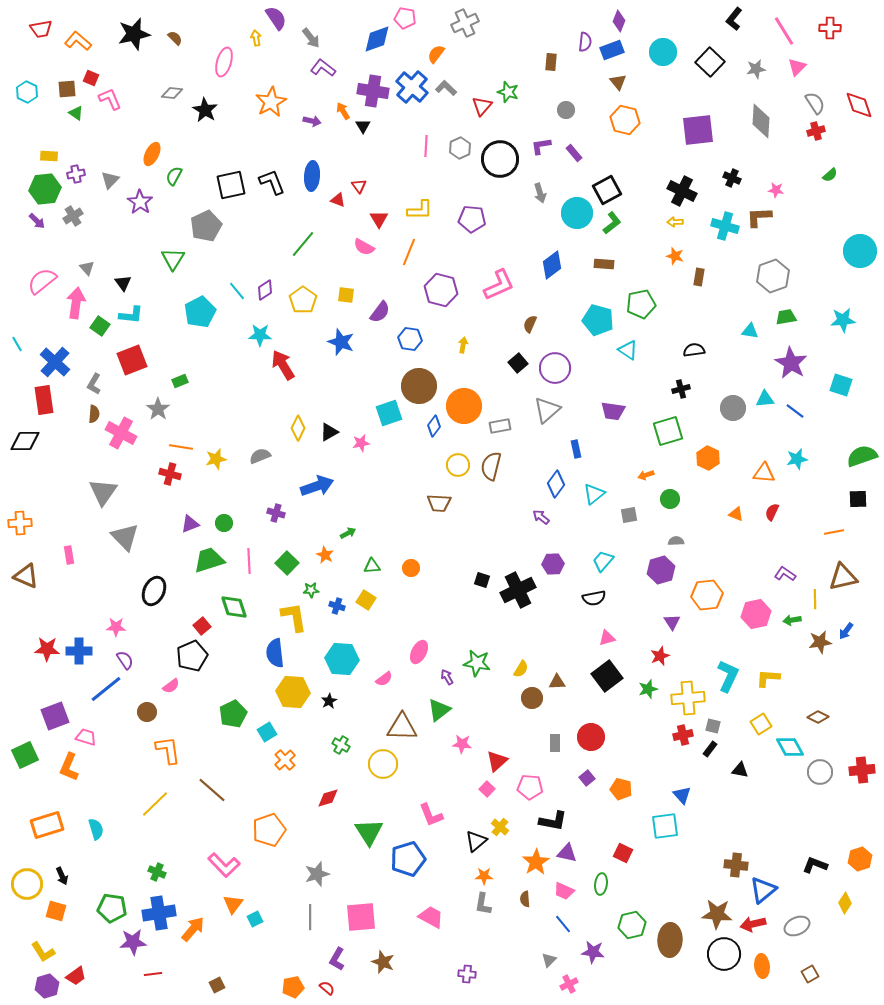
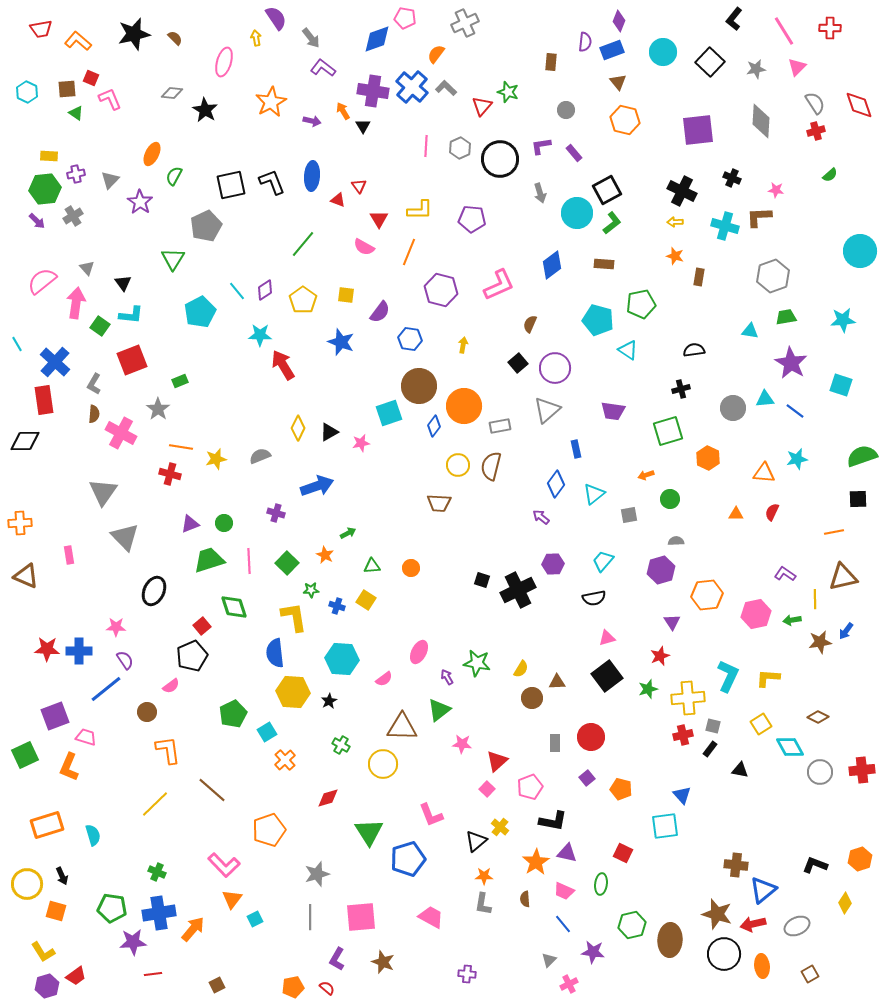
orange triangle at (736, 514): rotated 21 degrees counterclockwise
pink pentagon at (530, 787): rotated 25 degrees counterclockwise
cyan semicircle at (96, 829): moved 3 px left, 6 px down
orange triangle at (233, 904): moved 1 px left, 5 px up
brown star at (717, 914): rotated 12 degrees clockwise
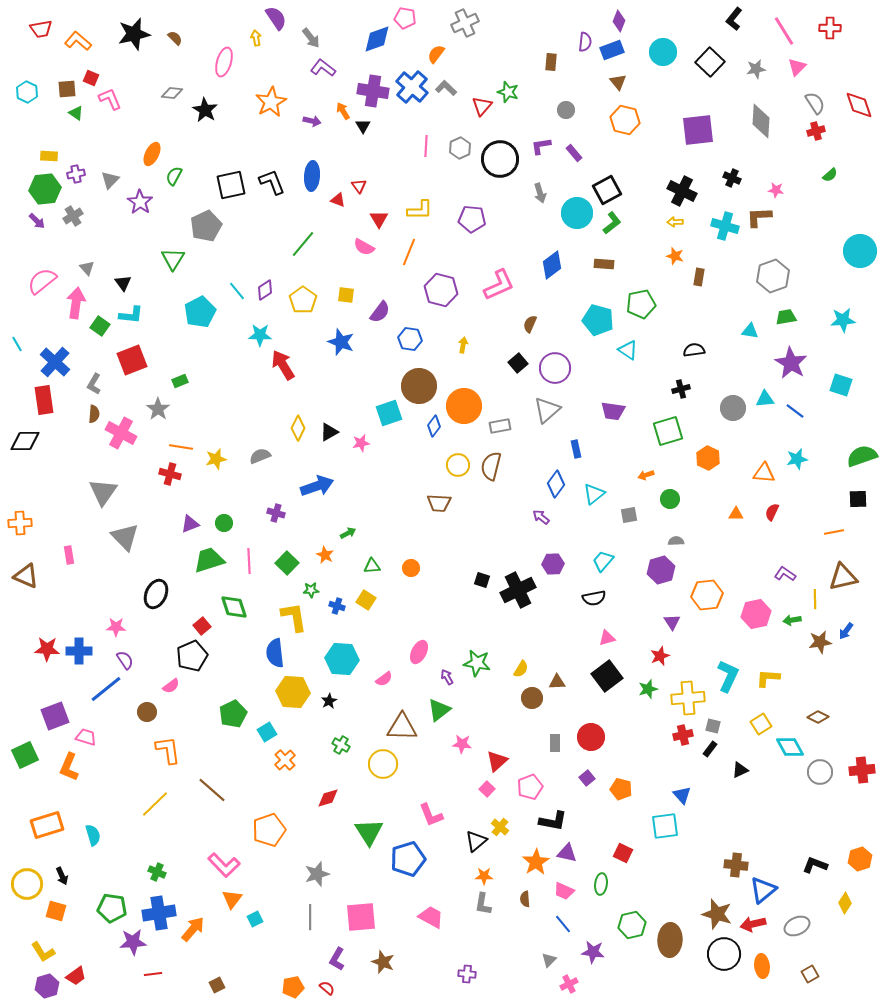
black ellipse at (154, 591): moved 2 px right, 3 px down
black triangle at (740, 770): rotated 36 degrees counterclockwise
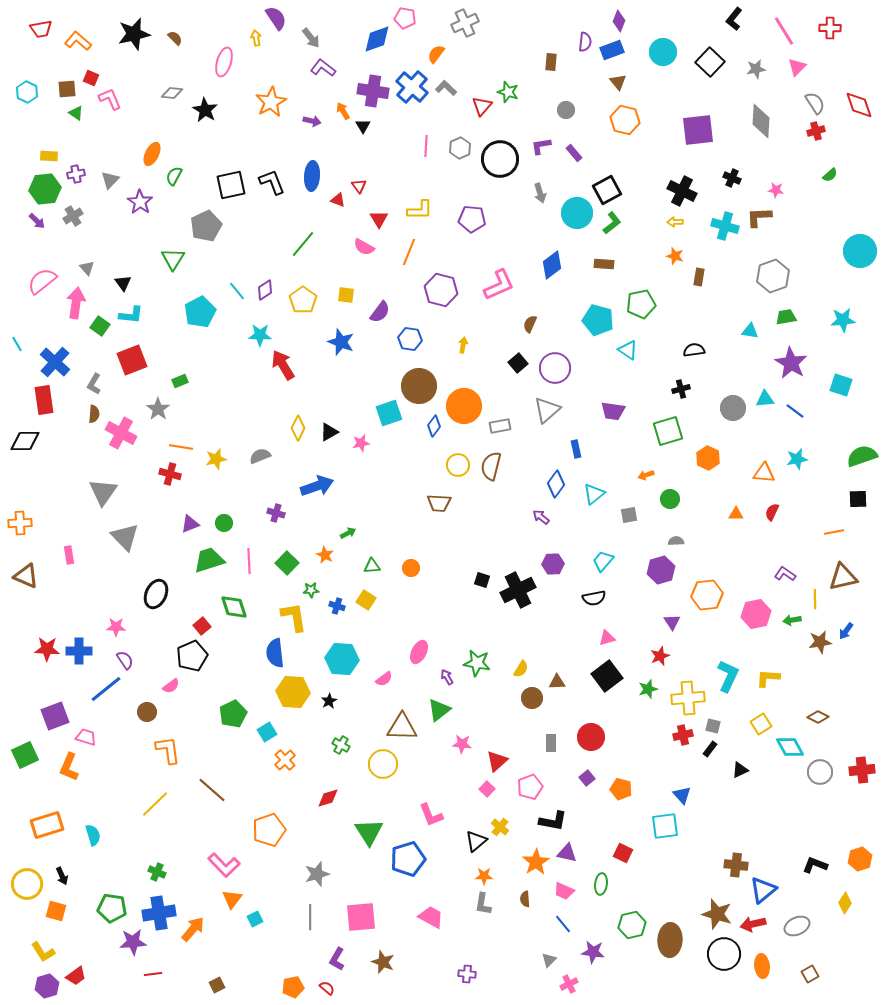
gray rectangle at (555, 743): moved 4 px left
